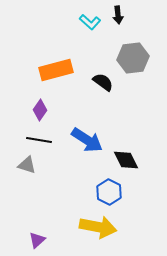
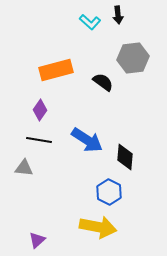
black diamond: moved 1 px left, 3 px up; rotated 32 degrees clockwise
gray triangle: moved 3 px left, 3 px down; rotated 12 degrees counterclockwise
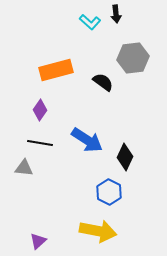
black arrow: moved 2 px left, 1 px up
black line: moved 1 px right, 3 px down
black diamond: rotated 20 degrees clockwise
yellow arrow: moved 4 px down
purple triangle: moved 1 px right, 1 px down
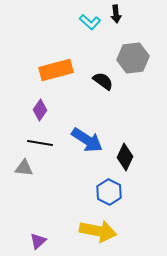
black semicircle: moved 1 px up
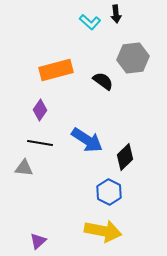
black diamond: rotated 20 degrees clockwise
yellow arrow: moved 5 px right
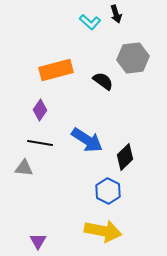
black arrow: rotated 12 degrees counterclockwise
blue hexagon: moved 1 px left, 1 px up
purple triangle: rotated 18 degrees counterclockwise
